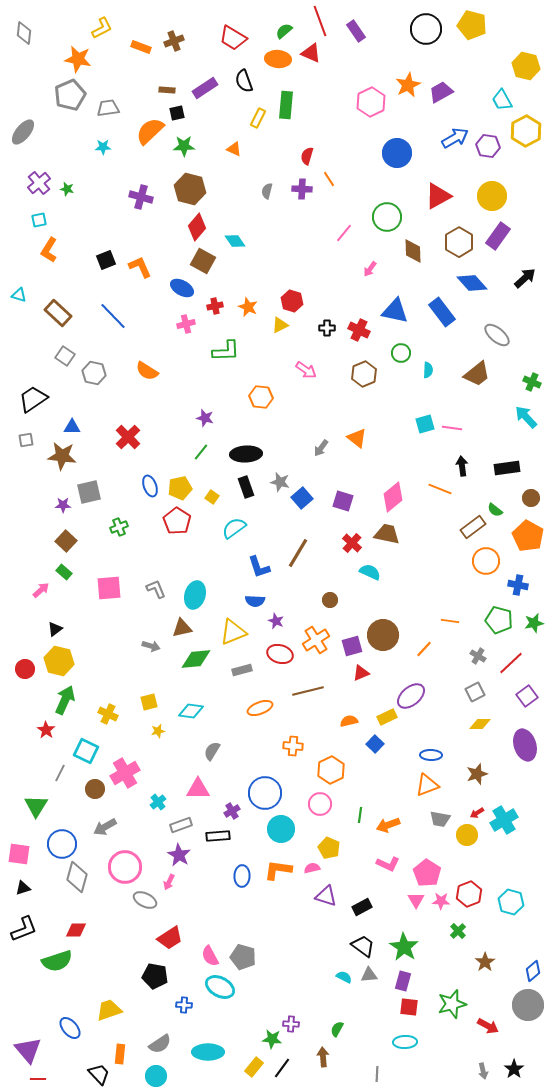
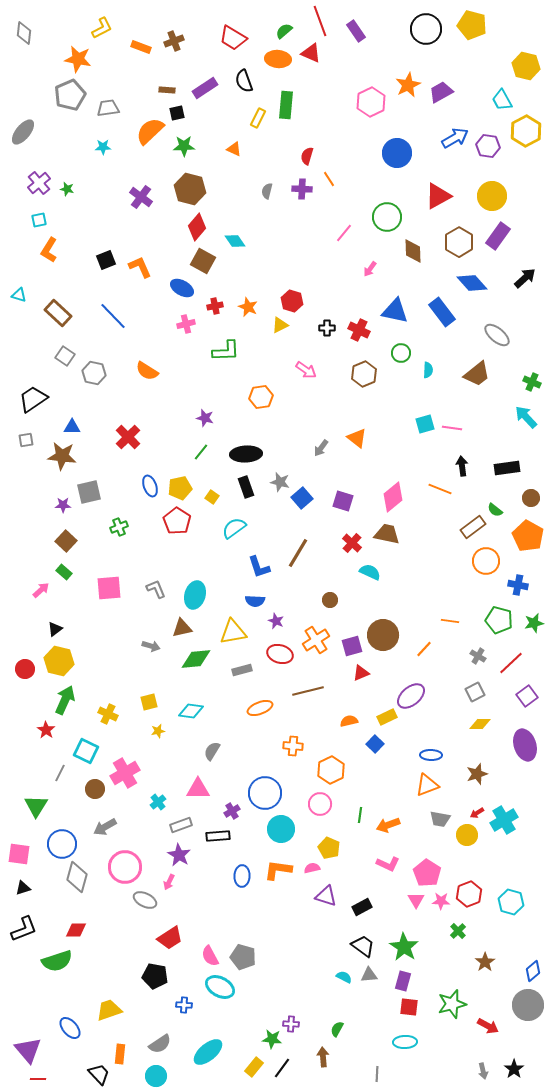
purple cross at (141, 197): rotated 20 degrees clockwise
orange hexagon at (261, 397): rotated 15 degrees counterclockwise
yellow triangle at (233, 632): rotated 12 degrees clockwise
cyan ellipse at (208, 1052): rotated 40 degrees counterclockwise
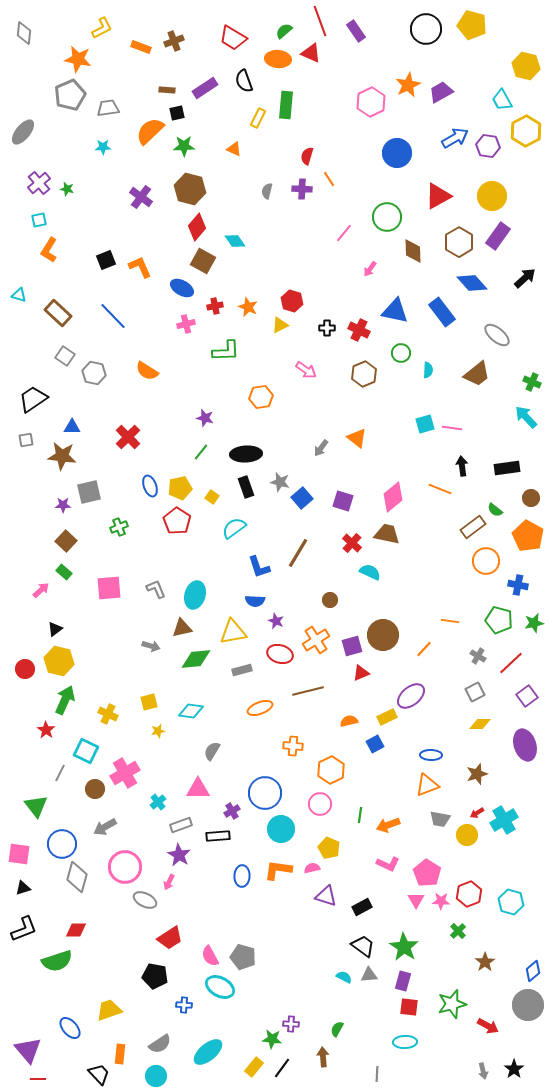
blue square at (375, 744): rotated 18 degrees clockwise
green triangle at (36, 806): rotated 10 degrees counterclockwise
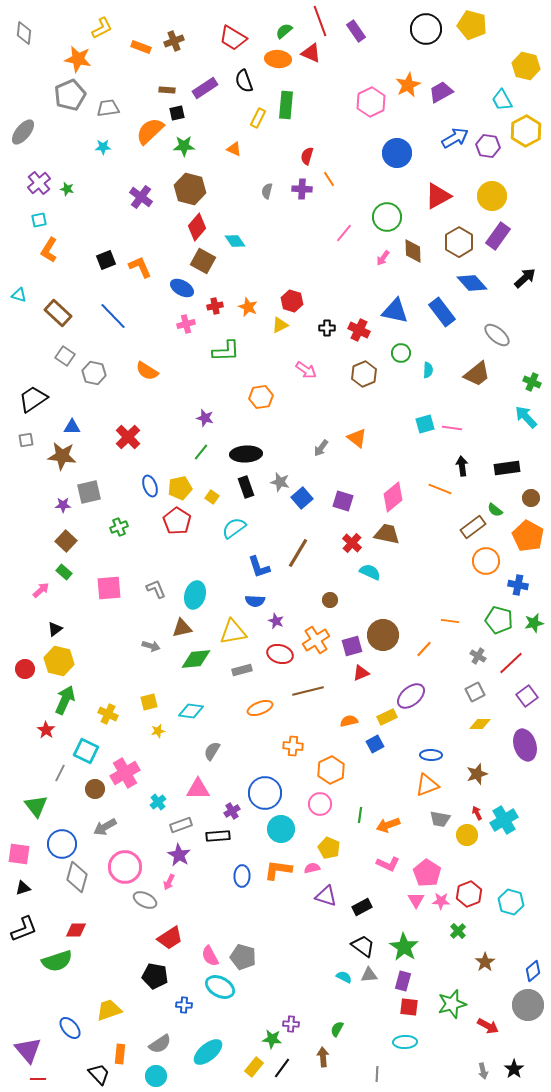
pink arrow at (370, 269): moved 13 px right, 11 px up
red arrow at (477, 813): rotated 96 degrees clockwise
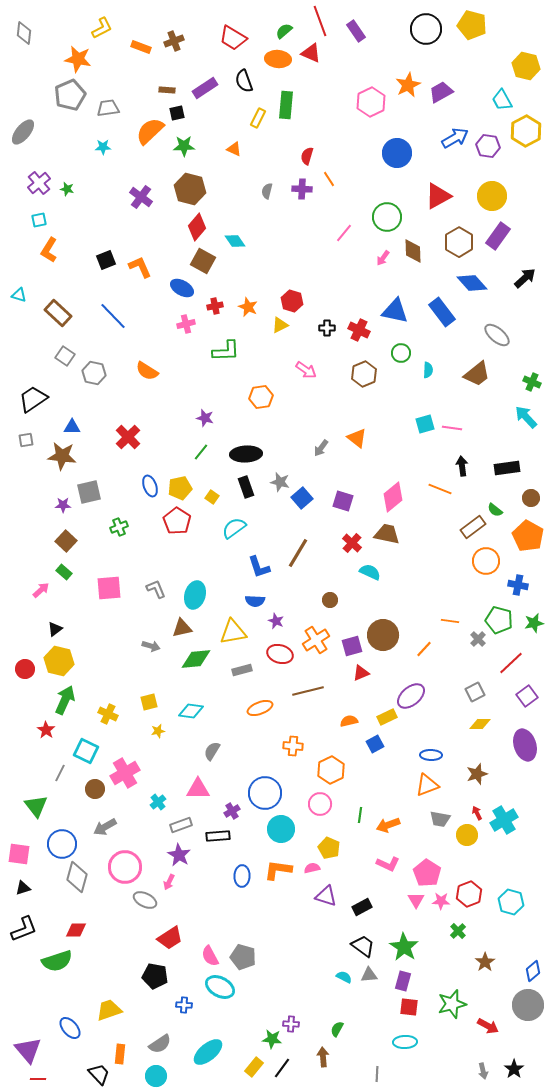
gray cross at (478, 656): moved 17 px up; rotated 14 degrees clockwise
